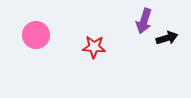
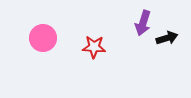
purple arrow: moved 1 px left, 2 px down
pink circle: moved 7 px right, 3 px down
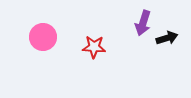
pink circle: moved 1 px up
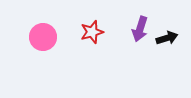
purple arrow: moved 3 px left, 6 px down
red star: moved 2 px left, 15 px up; rotated 20 degrees counterclockwise
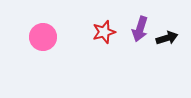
red star: moved 12 px right
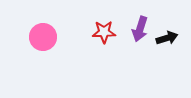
red star: rotated 15 degrees clockwise
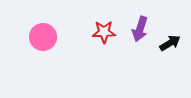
black arrow: moved 3 px right, 5 px down; rotated 15 degrees counterclockwise
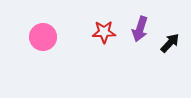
black arrow: rotated 15 degrees counterclockwise
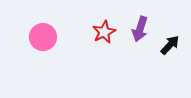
red star: rotated 25 degrees counterclockwise
black arrow: moved 2 px down
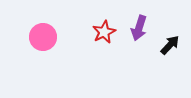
purple arrow: moved 1 px left, 1 px up
